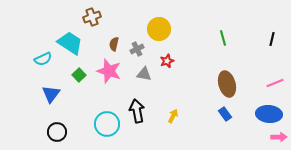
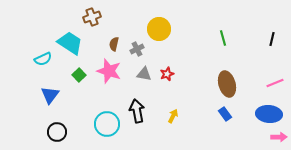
red star: moved 13 px down
blue triangle: moved 1 px left, 1 px down
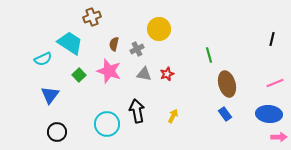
green line: moved 14 px left, 17 px down
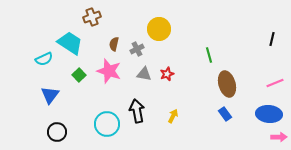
cyan semicircle: moved 1 px right
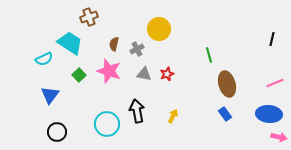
brown cross: moved 3 px left
pink arrow: rotated 14 degrees clockwise
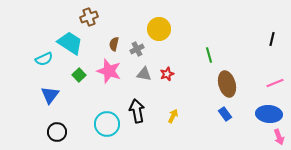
pink arrow: rotated 56 degrees clockwise
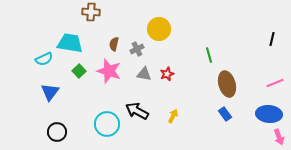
brown cross: moved 2 px right, 5 px up; rotated 24 degrees clockwise
cyan trapezoid: rotated 24 degrees counterclockwise
green square: moved 4 px up
blue triangle: moved 3 px up
black arrow: rotated 50 degrees counterclockwise
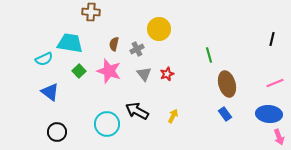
gray triangle: rotated 42 degrees clockwise
blue triangle: rotated 30 degrees counterclockwise
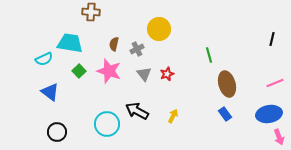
blue ellipse: rotated 15 degrees counterclockwise
